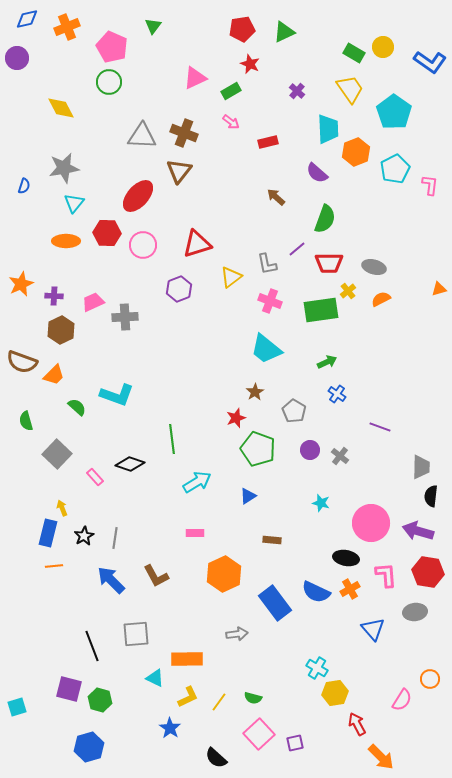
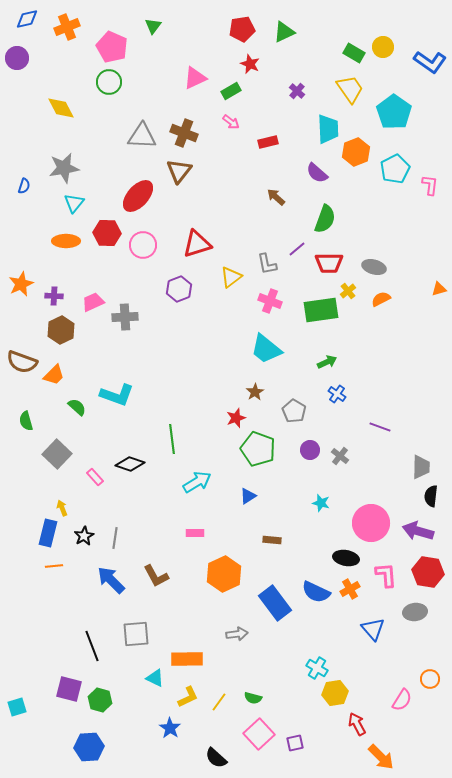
blue hexagon at (89, 747): rotated 12 degrees clockwise
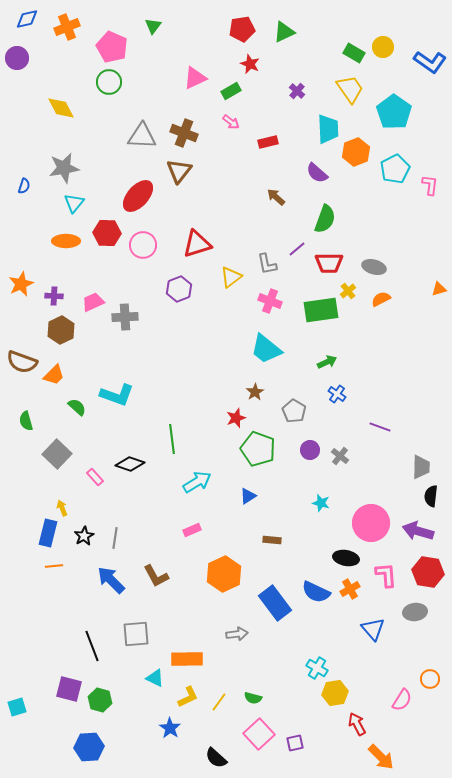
pink rectangle at (195, 533): moved 3 px left, 3 px up; rotated 24 degrees counterclockwise
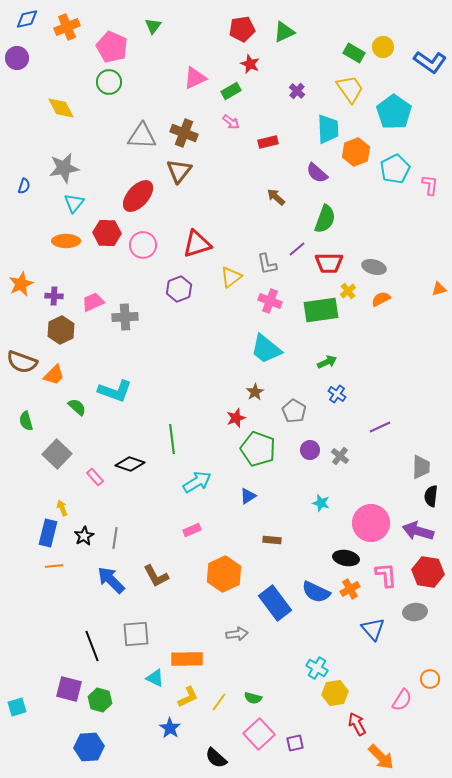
cyan L-shape at (117, 395): moved 2 px left, 4 px up
purple line at (380, 427): rotated 45 degrees counterclockwise
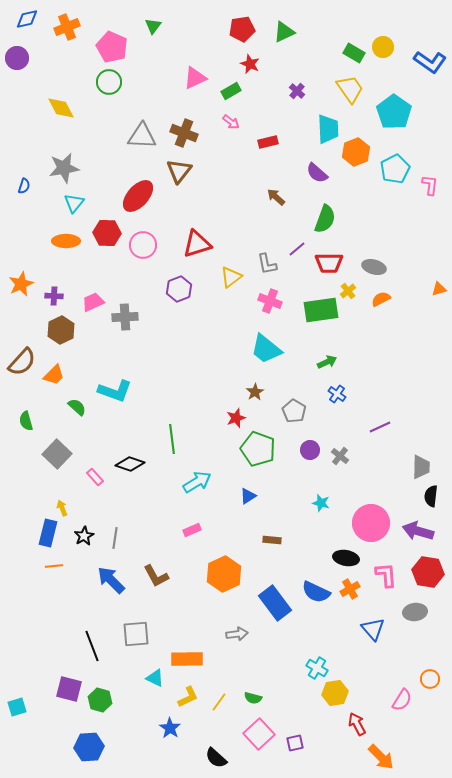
brown semicircle at (22, 362): rotated 68 degrees counterclockwise
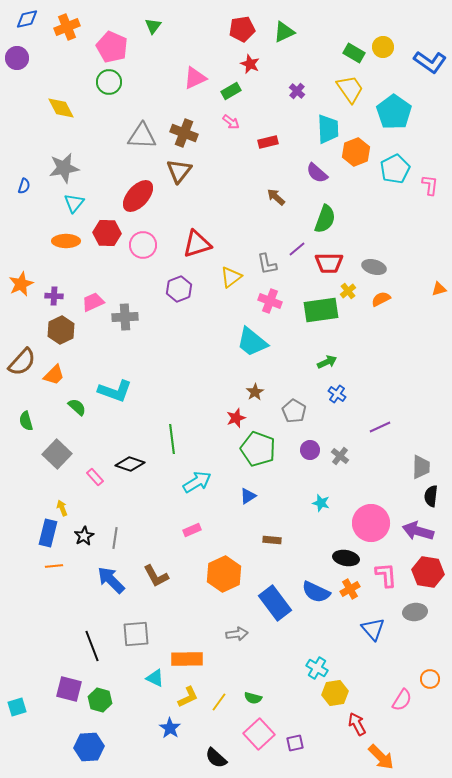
cyan trapezoid at (266, 349): moved 14 px left, 7 px up
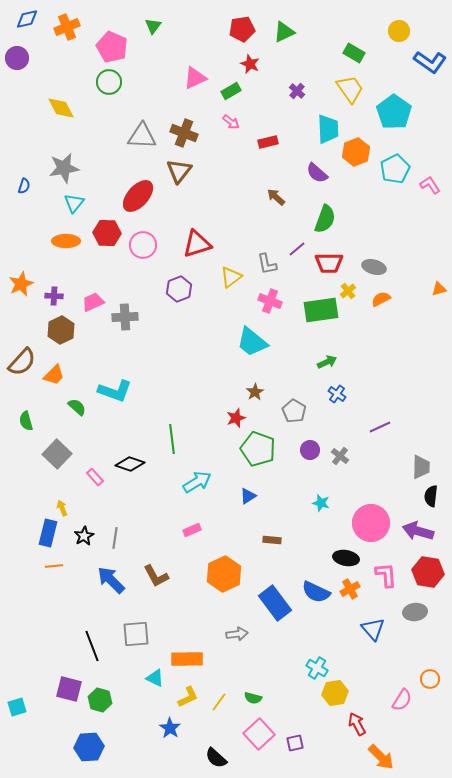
yellow circle at (383, 47): moved 16 px right, 16 px up
pink L-shape at (430, 185): rotated 40 degrees counterclockwise
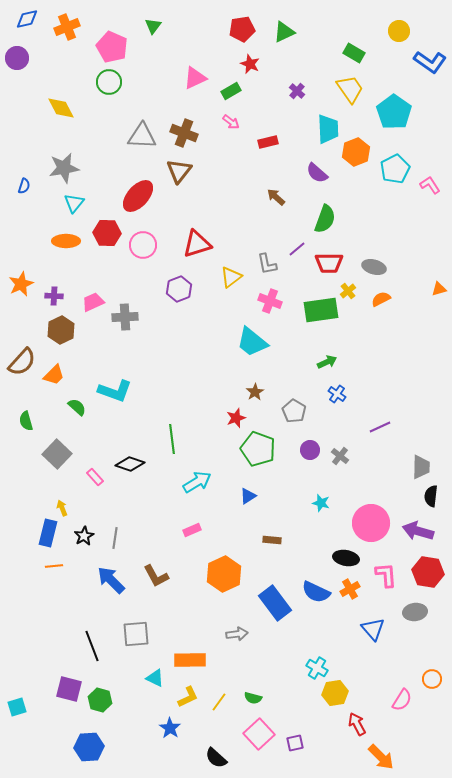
orange rectangle at (187, 659): moved 3 px right, 1 px down
orange circle at (430, 679): moved 2 px right
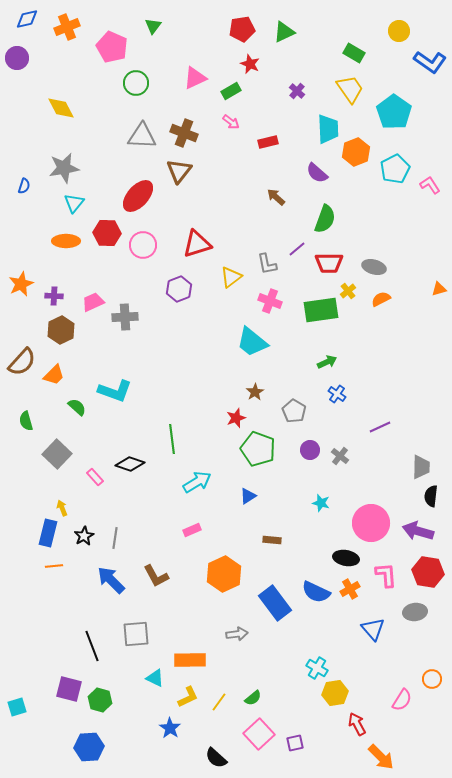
green circle at (109, 82): moved 27 px right, 1 px down
green semicircle at (253, 698): rotated 54 degrees counterclockwise
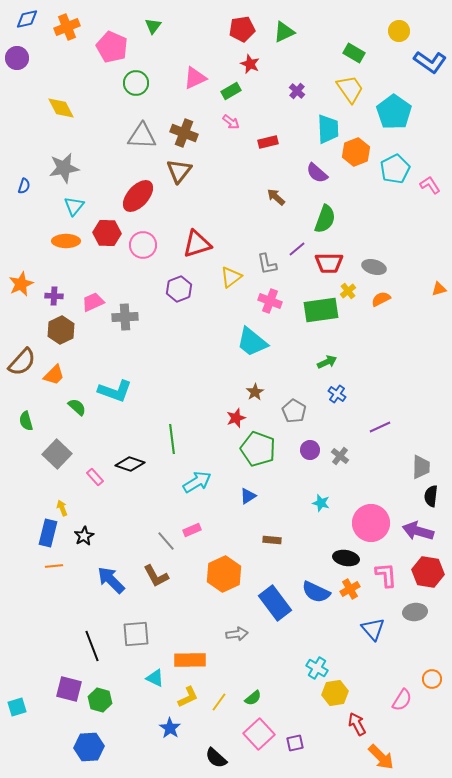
cyan triangle at (74, 203): moved 3 px down
gray line at (115, 538): moved 51 px right, 3 px down; rotated 50 degrees counterclockwise
